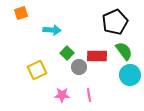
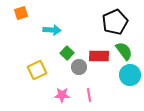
red rectangle: moved 2 px right
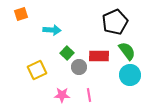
orange square: moved 1 px down
green semicircle: moved 3 px right
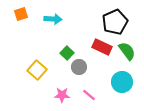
cyan arrow: moved 1 px right, 11 px up
red rectangle: moved 3 px right, 9 px up; rotated 24 degrees clockwise
yellow square: rotated 24 degrees counterclockwise
cyan circle: moved 8 px left, 7 px down
pink line: rotated 40 degrees counterclockwise
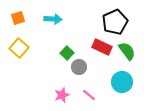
orange square: moved 3 px left, 4 px down
yellow square: moved 18 px left, 22 px up
pink star: rotated 21 degrees counterclockwise
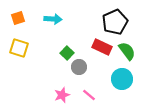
yellow square: rotated 24 degrees counterclockwise
cyan circle: moved 3 px up
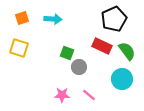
orange square: moved 4 px right
black pentagon: moved 1 px left, 3 px up
red rectangle: moved 1 px up
green square: rotated 24 degrees counterclockwise
pink star: rotated 21 degrees clockwise
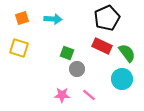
black pentagon: moved 7 px left, 1 px up
green semicircle: moved 2 px down
gray circle: moved 2 px left, 2 px down
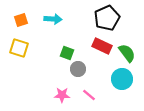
orange square: moved 1 px left, 2 px down
gray circle: moved 1 px right
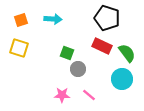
black pentagon: rotated 30 degrees counterclockwise
